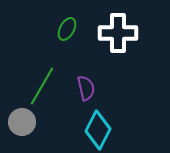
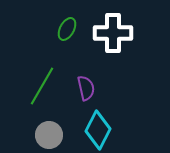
white cross: moved 5 px left
gray circle: moved 27 px right, 13 px down
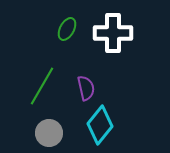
cyan diamond: moved 2 px right, 5 px up; rotated 12 degrees clockwise
gray circle: moved 2 px up
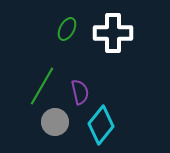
purple semicircle: moved 6 px left, 4 px down
cyan diamond: moved 1 px right
gray circle: moved 6 px right, 11 px up
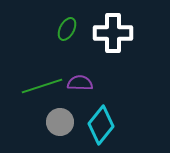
green line: rotated 42 degrees clockwise
purple semicircle: moved 9 px up; rotated 75 degrees counterclockwise
gray circle: moved 5 px right
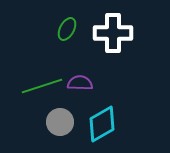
cyan diamond: moved 1 px right, 1 px up; rotated 21 degrees clockwise
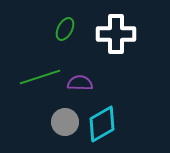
green ellipse: moved 2 px left
white cross: moved 3 px right, 1 px down
green line: moved 2 px left, 9 px up
gray circle: moved 5 px right
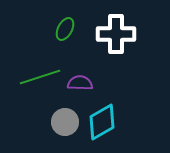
cyan diamond: moved 2 px up
